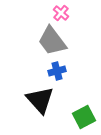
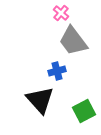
gray trapezoid: moved 21 px right
green square: moved 6 px up
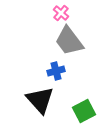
gray trapezoid: moved 4 px left
blue cross: moved 1 px left
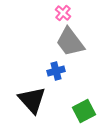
pink cross: moved 2 px right
gray trapezoid: moved 1 px right, 1 px down
black triangle: moved 8 px left
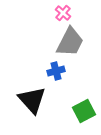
gray trapezoid: rotated 116 degrees counterclockwise
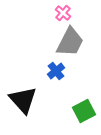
blue cross: rotated 24 degrees counterclockwise
black triangle: moved 9 px left
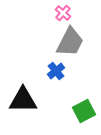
black triangle: rotated 48 degrees counterclockwise
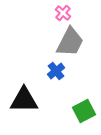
black triangle: moved 1 px right
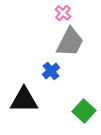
blue cross: moved 5 px left
green square: rotated 20 degrees counterclockwise
